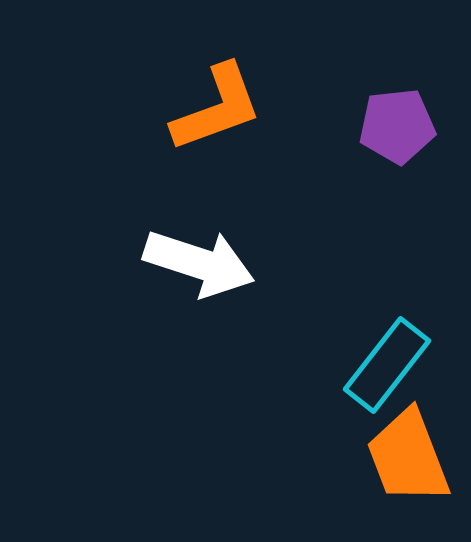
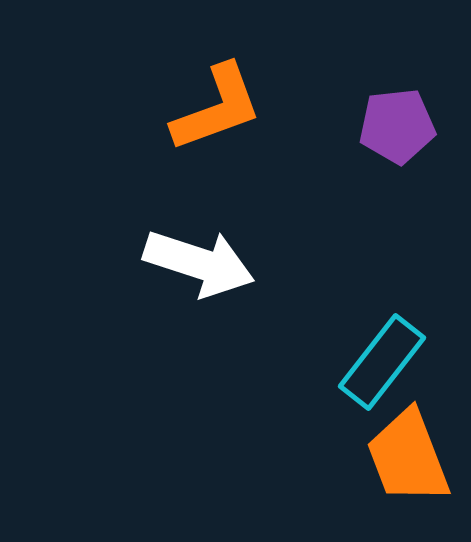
cyan rectangle: moved 5 px left, 3 px up
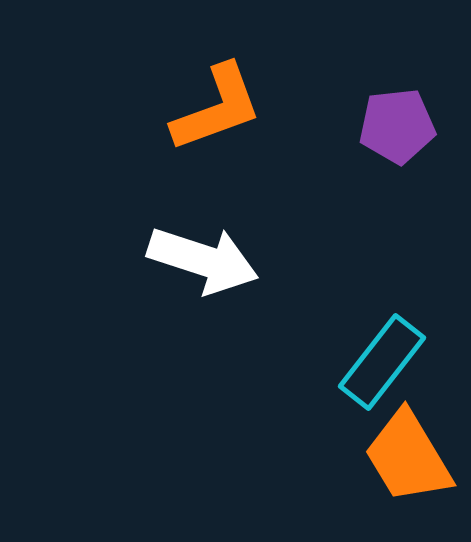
white arrow: moved 4 px right, 3 px up
orange trapezoid: rotated 10 degrees counterclockwise
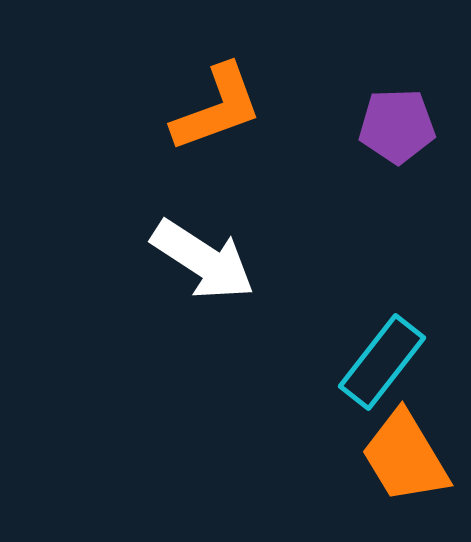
purple pentagon: rotated 4 degrees clockwise
white arrow: rotated 15 degrees clockwise
orange trapezoid: moved 3 px left
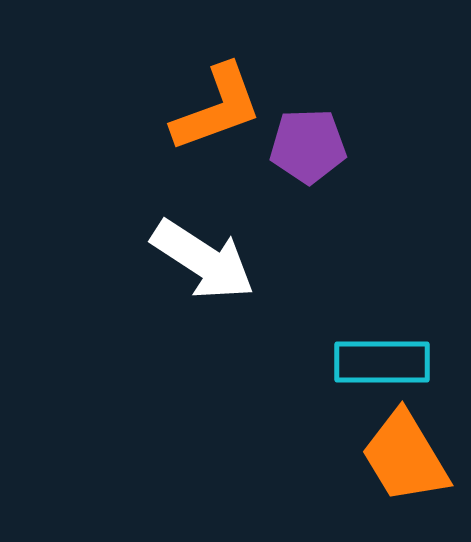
purple pentagon: moved 89 px left, 20 px down
cyan rectangle: rotated 52 degrees clockwise
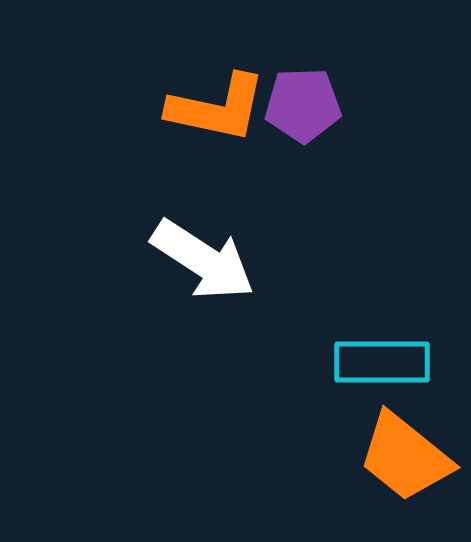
orange L-shape: rotated 32 degrees clockwise
purple pentagon: moved 5 px left, 41 px up
orange trapezoid: rotated 20 degrees counterclockwise
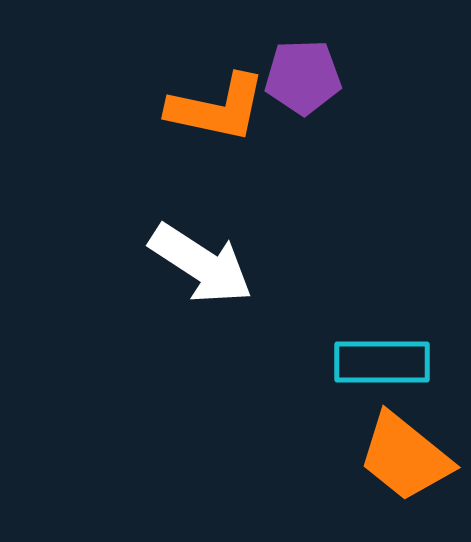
purple pentagon: moved 28 px up
white arrow: moved 2 px left, 4 px down
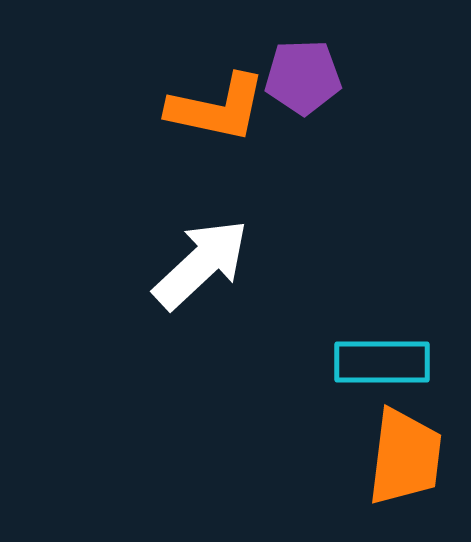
white arrow: rotated 76 degrees counterclockwise
orange trapezoid: rotated 122 degrees counterclockwise
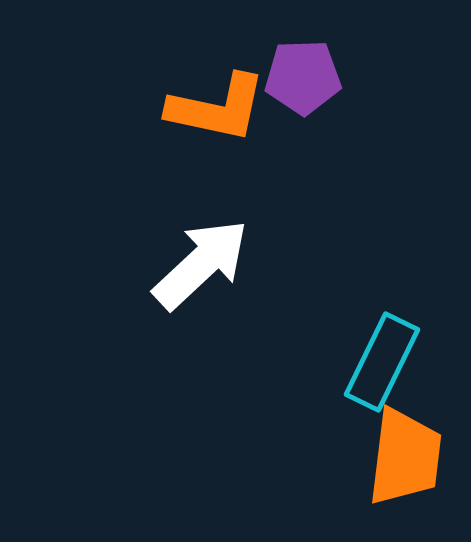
cyan rectangle: rotated 64 degrees counterclockwise
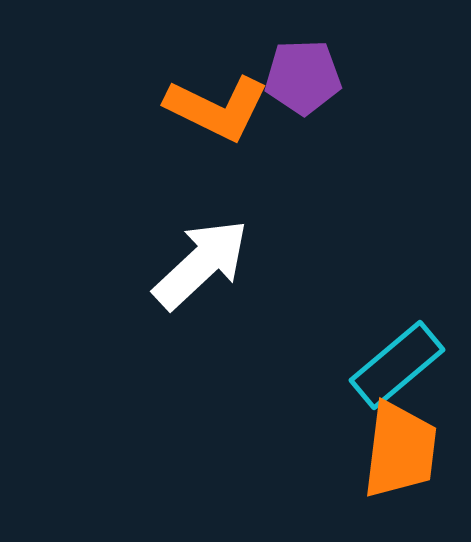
orange L-shape: rotated 14 degrees clockwise
cyan rectangle: moved 15 px right, 3 px down; rotated 24 degrees clockwise
orange trapezoid: moved 5 px left, 7 px up
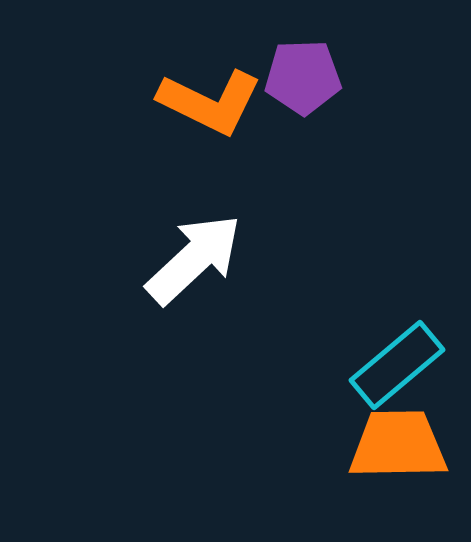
orange L-shape: moved 7 px left, 6 px up
white arrow: moved 7 px left, 5 px up
orange trapezoid: moved 2 px left, 5 px up; rotated 98 degrees counterclockwise
